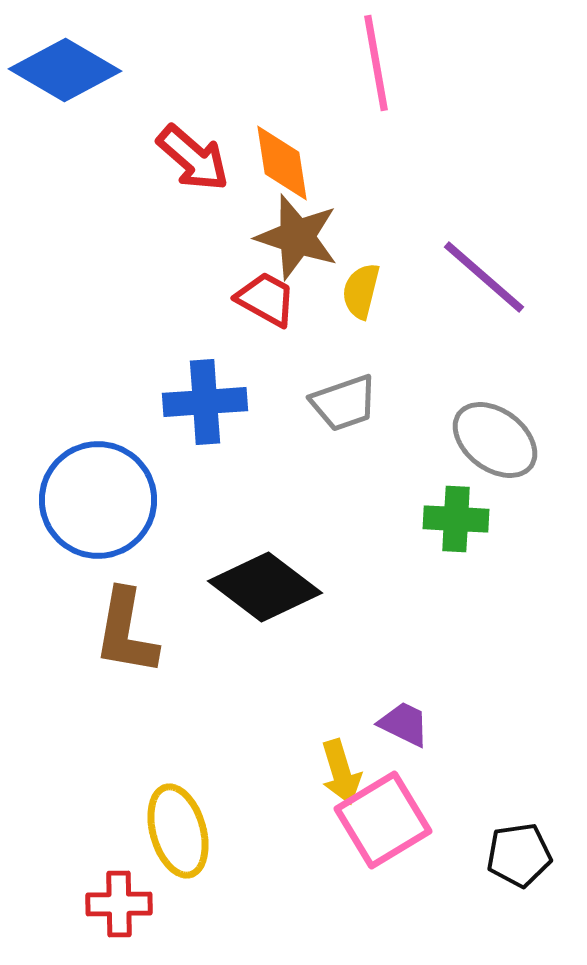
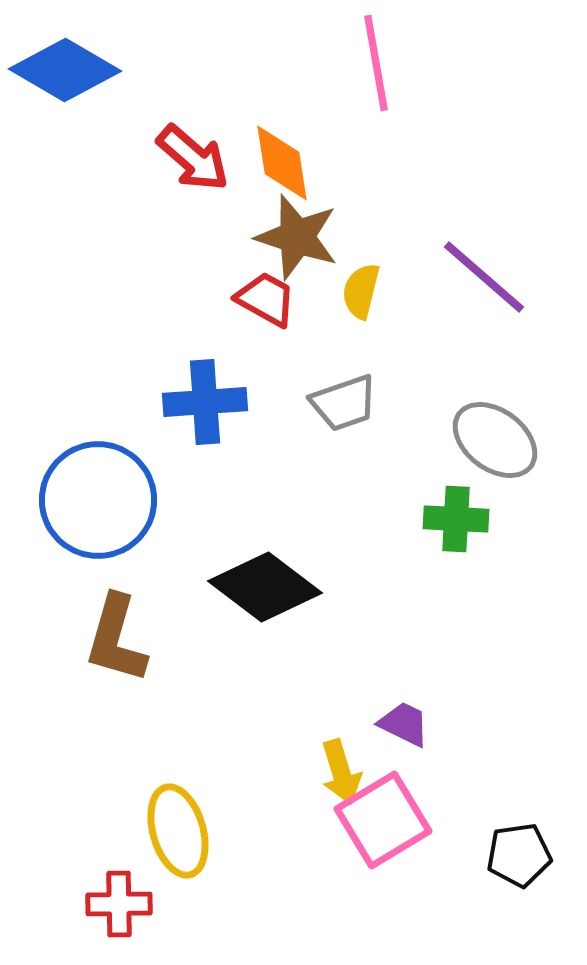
brown L-shape: moved 10 px left, 7 px down; rotated 6 degrees clockwise
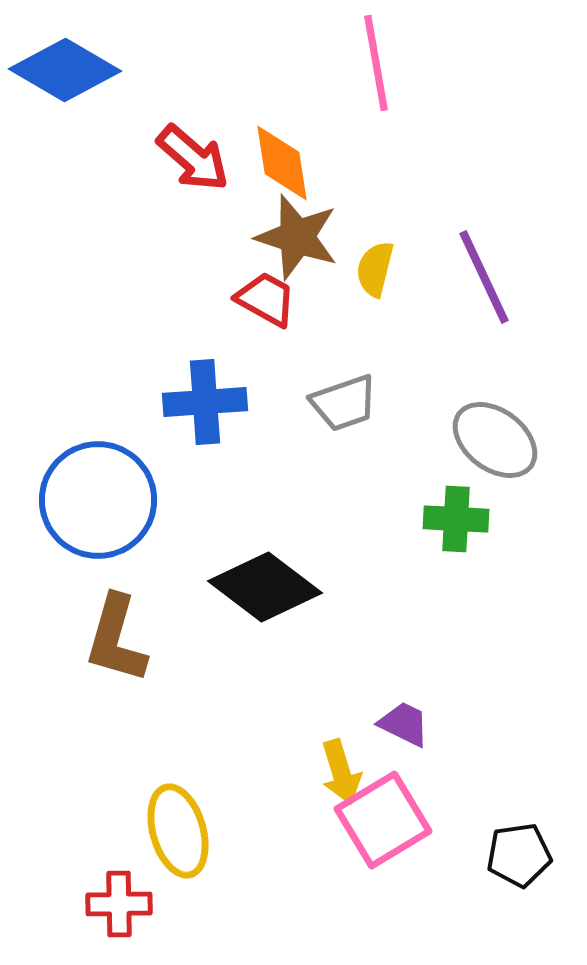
purple line: rotated 24 degrees clockwise
yellow semicircle: moved 14 px right, 22 px up
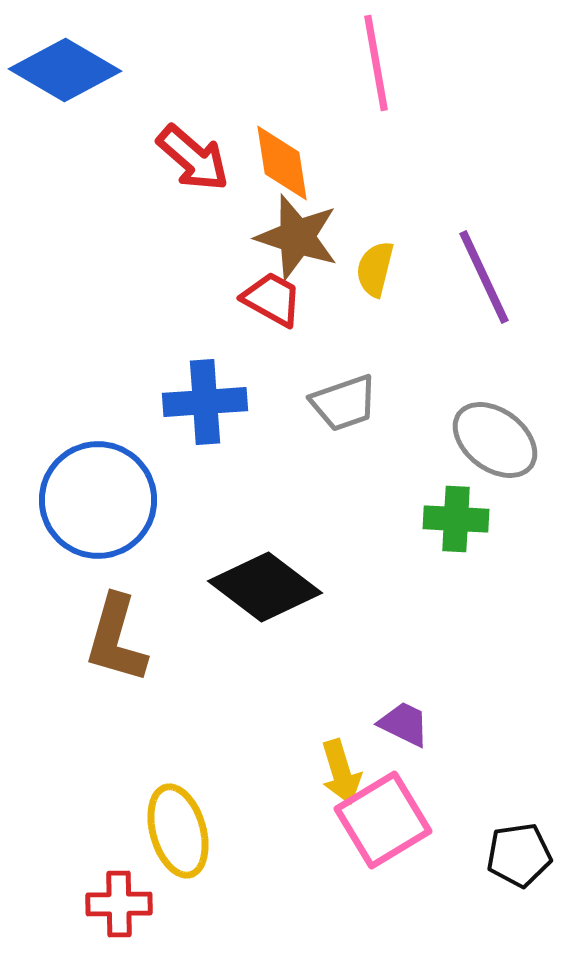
red trapezoid: moved 6 px right
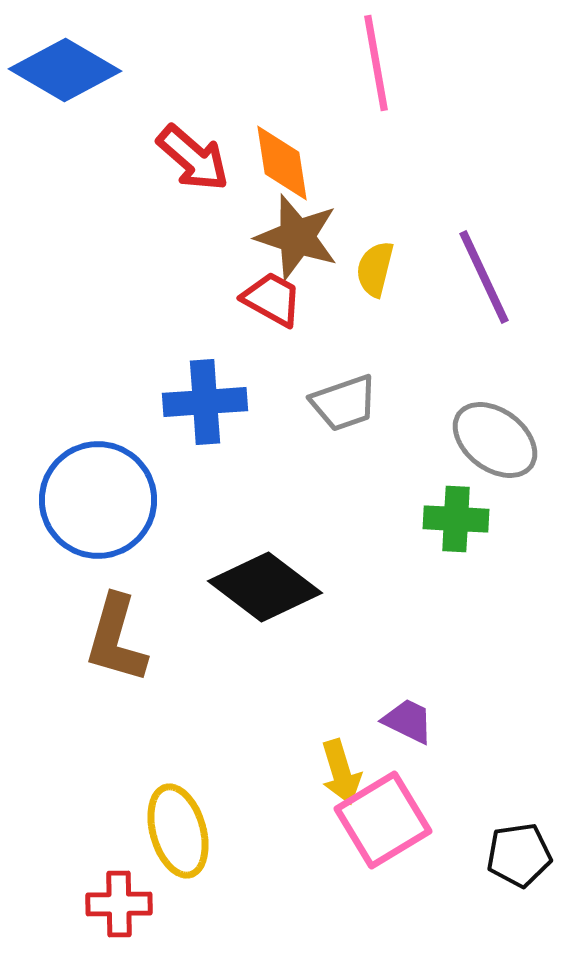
purple trapezoid: moved 4 px right, 3 px up
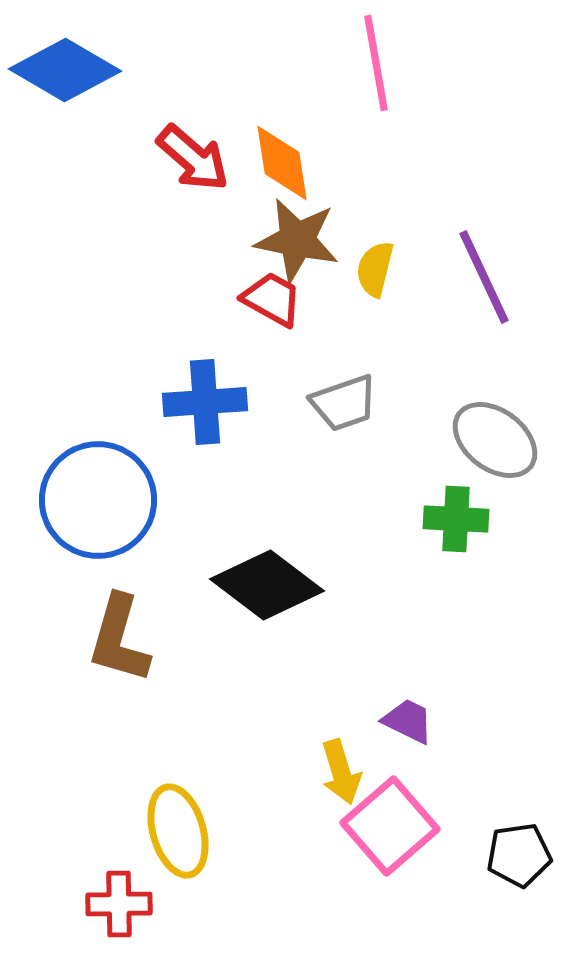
brown star: moved 3 px down; rotated 6 degrees counterclockwise
black diamond: moved 2 px right, 2 px up
brown L-shape: moved 3 px right
pink square: moved 7 px right, 6 px down; rotated 10 degrees counterclockwise
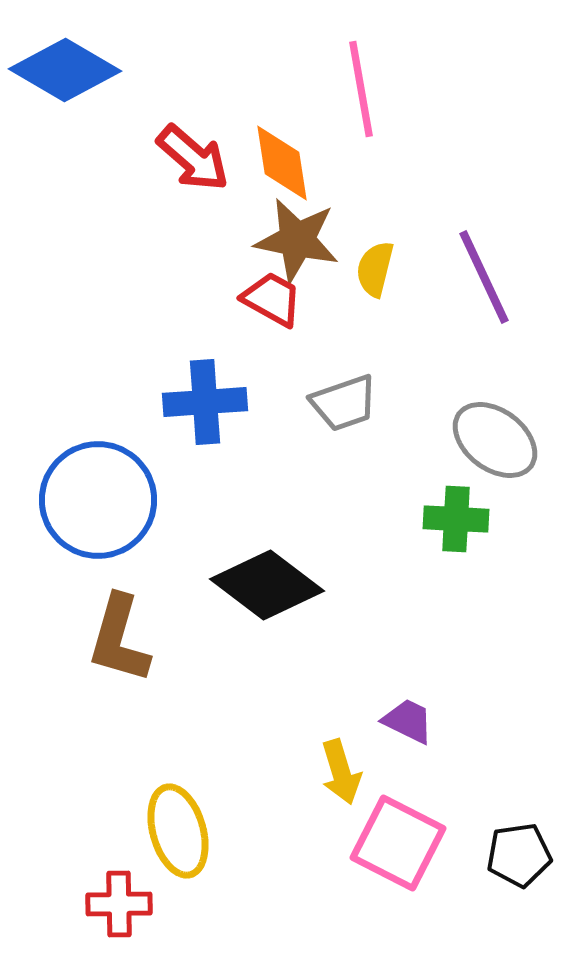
pink line: moved 15 px left, 26 px down
pink square: moved 8 px right, 17 px down; rotated 22 degrees counterclockwise
